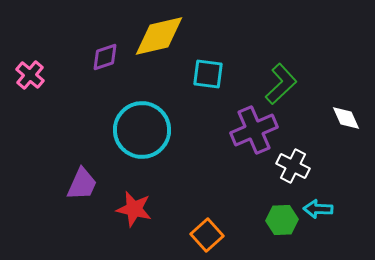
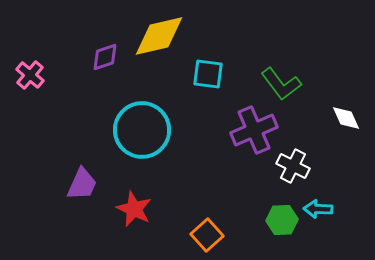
green L-shape: rotated 96 degrees clockwise
red star: rotated 12 degrees clockwise
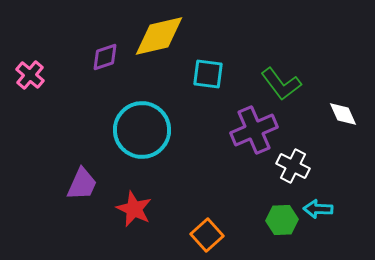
white diamond: moved 3 px left, 4 px up
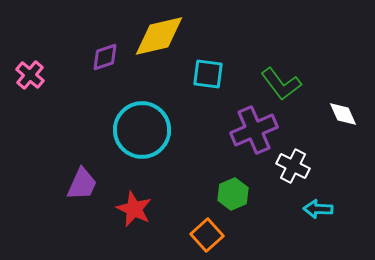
green hexagon: moved 49 px left, 26 px up; rotated 20 degrees counterclockwise
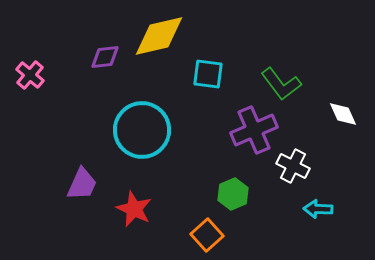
purple diamond: rotated 12 degrees clockwise
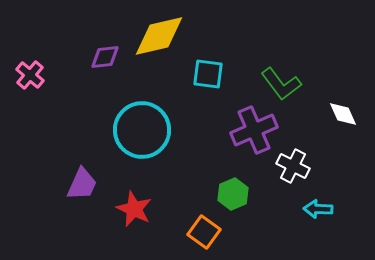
orange square: moved 3 px left, 3 px up; rotated 12 degrees counterclockwise
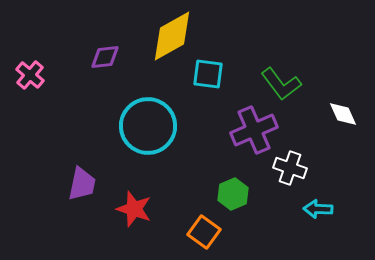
yellow diamond: moved 13 px right; rotated 16 degrees counterclockwise
cyan circle: moved 6 px right, 4 px up
white cross: moved 3 px left, 2 px down; rotated 8 degrees counterclockwise
purple trapezoid: rotated 12 degrees counterclockwise
red star: rotated 6 degrees counterclockwise
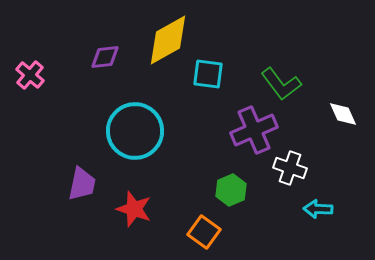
yellow diamond: moved 4 px left, 4 px down
cyan circle: moved 13 px left, 5 px down
green hexagon: moved 2 px left, 4 px up
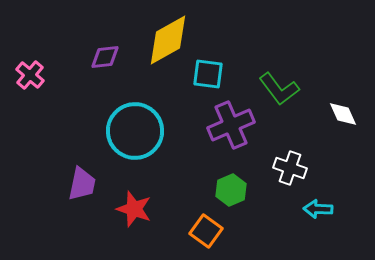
green L-shape: moved 2 px left, 5 px down
purple cross: moved 23 px left, 5 px up
orange square: moved 2 px right, 1 px up
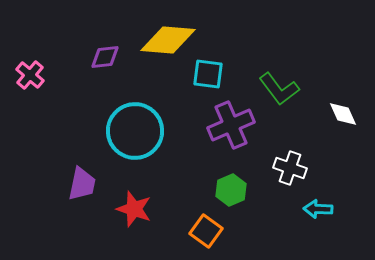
yellow diamond: rotated 34 degrees clockwise
